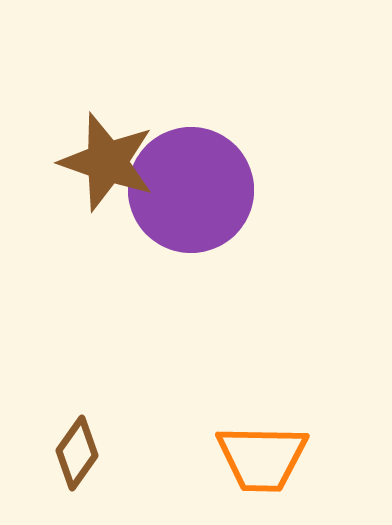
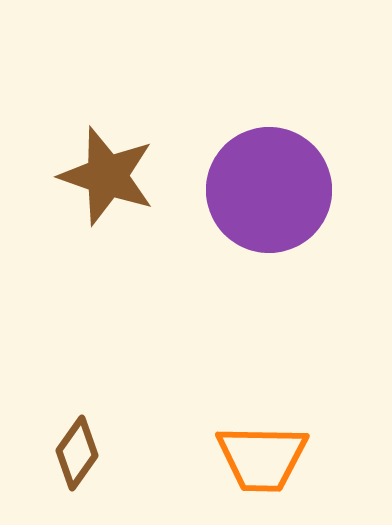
brown star: moved 14 px down
purple circle: moved 78 px right
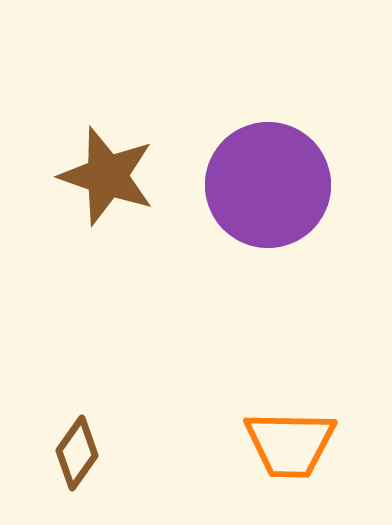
purple circle: moved 1 px left, 5 px up
orange trapezoid: moved 28 px right, 14 px up
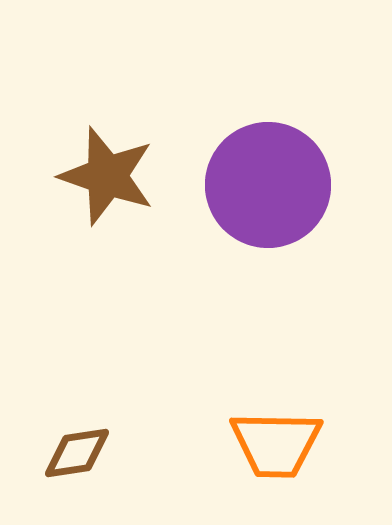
orange trapezoid: moved 14 px left
brown diamond: rotated 46 degrees clockwise
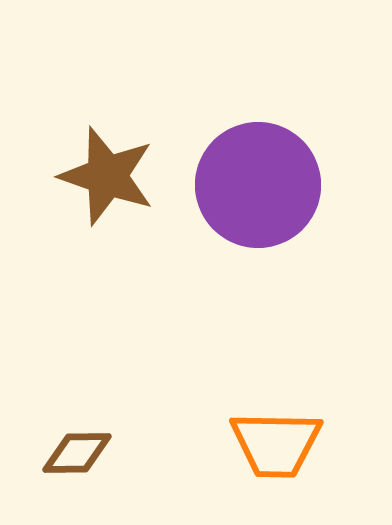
purple circle: moved 10 px left
brown diamond: rotated 8 degrees clockwise
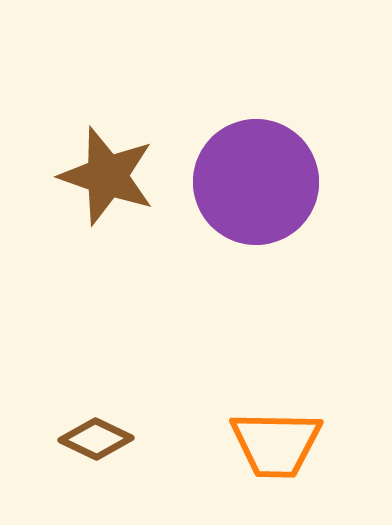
purple circle: moved 2 px left, 3 px up
brown diamond: moved 19 px right, 14 px up; rotated 26 degrees clockwise
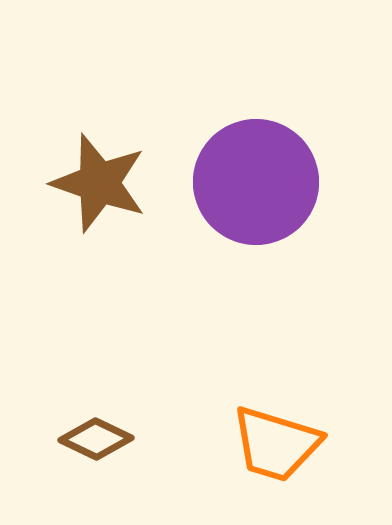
brown star: moved 8 px left, 7 px down
orange trapezoid: rotated 16 degrees clockwise
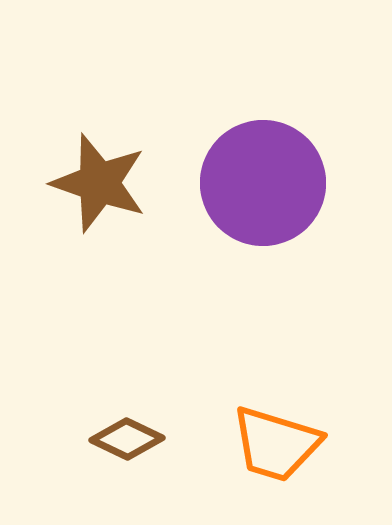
purple circle: moved 7 px right, 1 px down
brown diamond: moved 31 px right
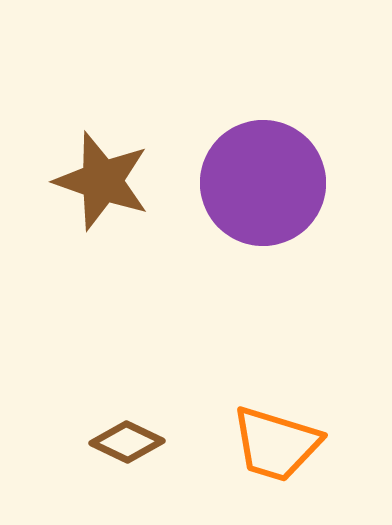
brown star: moved 3 px right, 2 px up
brown diamond: moved 3 px down
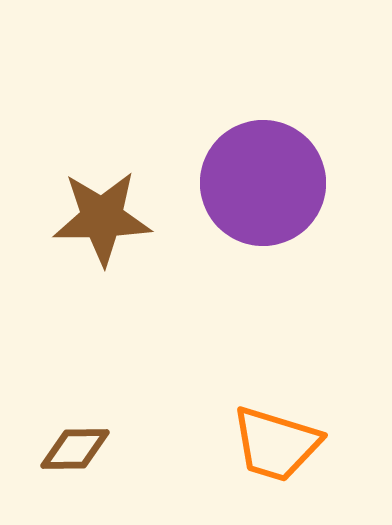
brown star: moved 37 px down; rotated 20 degrees counterclockwise
brown diamond: moved 52 px left, 7 px down; rotated 26 degrees counterclockwise
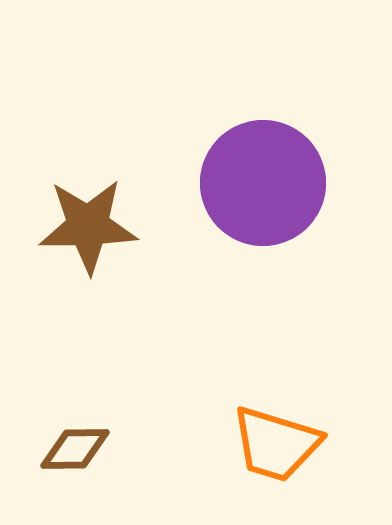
brown star: moved 14 px left, 8 px down
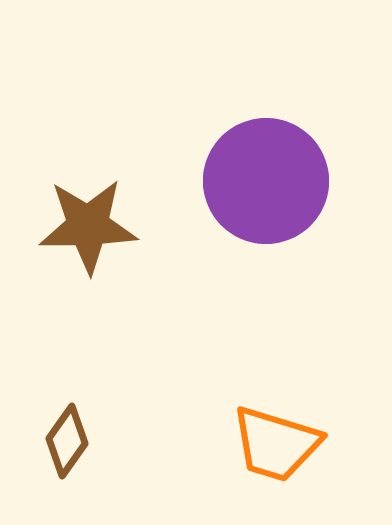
purple circle: moved 3 px right, 2 px up
brown diamond: moved 8 px left, 8 px up; rotated 54 degrees counterclockwise
